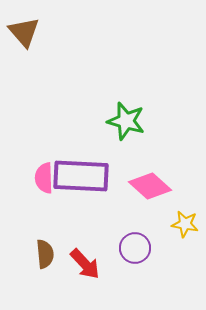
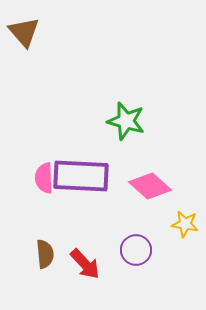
purple circle: moved 1 px right, 2 px down
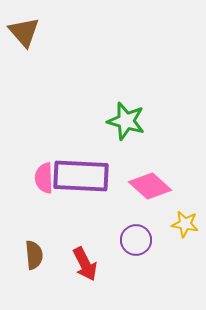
purple circle: moved 10 px up
brown semicircle: moved 11 px left, 1 px down
red arrow: rotated 16 degrees clockwise
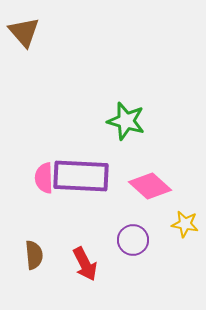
purple circle: moved 3 px left
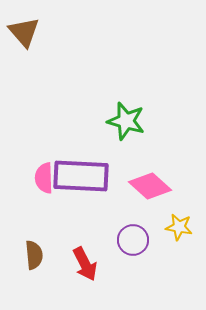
yellow star: moved 6 px left, 3 px down
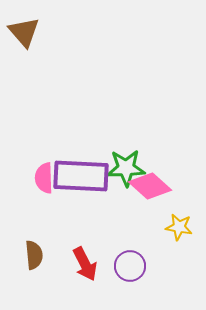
green star: moved 47 px down; rotated 18 degrees counterclockwise
purple circle: moved 3 px left, 26 px down
